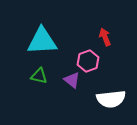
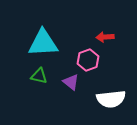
red arrow: rotated 72 degrees counterclockwise
cyan triangle: moved 1 px right, 2 px down
pink hexagon: moved 1 px up
purple triangle: moved 1 px left, 2 px down
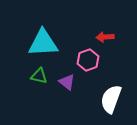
purple triangle: moved 4 px left
white semicircle: rotated 116 degrees clockwise
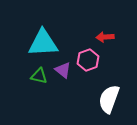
purple triangle: moved 4 px left, 12 px up
white semicircle: moved 2 px left
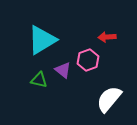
red arrow: moved 2 px right
cyan triangle: moved 1 px left, 3 px up; rotated 28 degrees counterclockwise
green triangle: moved 4 px down
white semicircle: rotated 20 degrees clockwise
